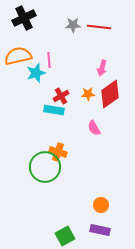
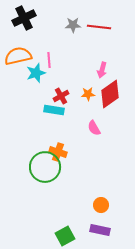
pink arrow: moved 2 px down
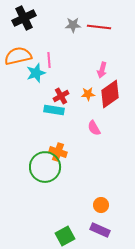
purple rectangle: rotated 12 degrees clockwise
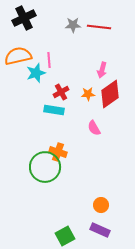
red cross: moved 4 px up
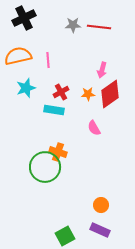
pink line: moved 1 px left
cyan star: moved 10 px left, 15 px down
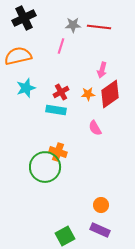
pink line: moved 13 px right, 14 px up; rotated 21 degrees clockwise
cyan rectangle: moved 2 px right
pink semicircle: moved 1 px right
